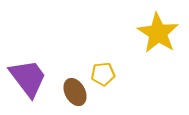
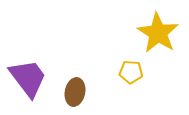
yellow pentagon: moved 28 px right, 2 px up; rotated 10 degrees clockwise
brown ellipse: rotated 40 degrees clockwise
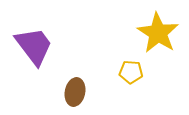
purple trapezoid: moved 6 px right, 32 px up
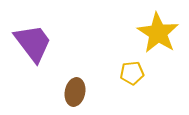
purple trapezoid: moved 1 px left, 3 px up
yellow pentagon: moved 1 px right, 1 px down; rotated 10 degrees counterclockwise
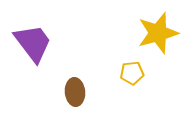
yellow star: rotated 24 degrees clockwise
brown ellipse: rotated 16 degrees counterclockwise
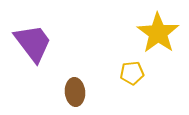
yellow star: rotated 21 degrees counterclockwise
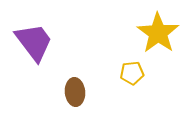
purple trapezoid: moved 1 px right, 1 px up
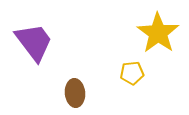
brown ellipse: moved 1 px down
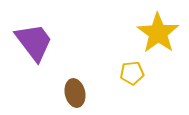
brown ellipse: rotated 8 degrees counterclockwise
